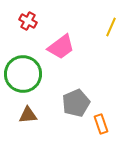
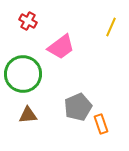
gray pentagon: moved 2 px right, 4 px down
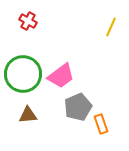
pink trapezoid: moved 29 px down
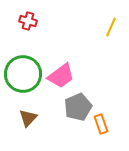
red cross: rotated 12 degrees counterclockwise
brown triangle: moved 3 px down; rotated 42 degrees counterclockwise
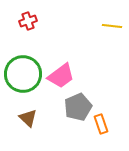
red cross: rotated 36 degrees counterclockwise
yellow line: moved 1 px right, 1 px up; rotated 72 degrees clockwise
brown triangle: rotated 30 degrees counterclockwise
